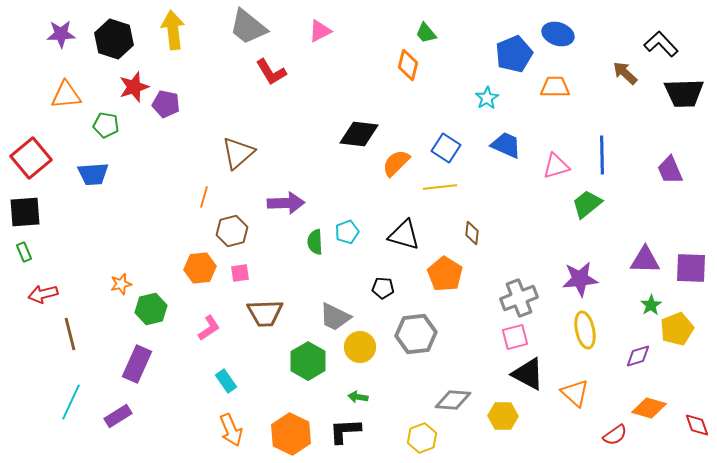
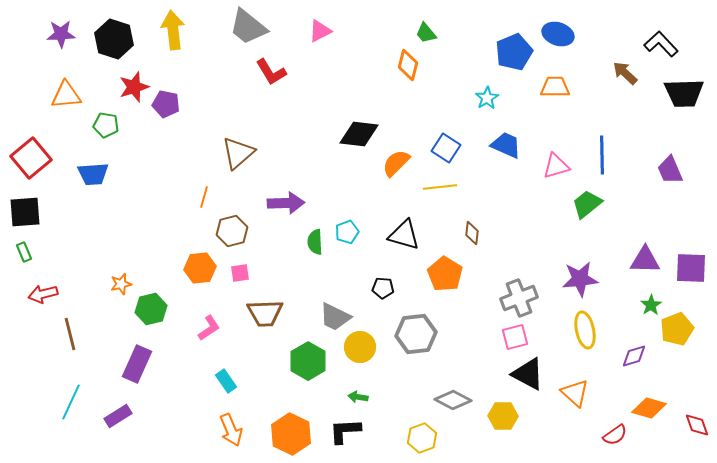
blue pentagon at (514, 54): moved 2 px up
purple diamond at (638, 356): moved 4 px left
gray diamond at (453, 400): rotated 24 degrees clockwise
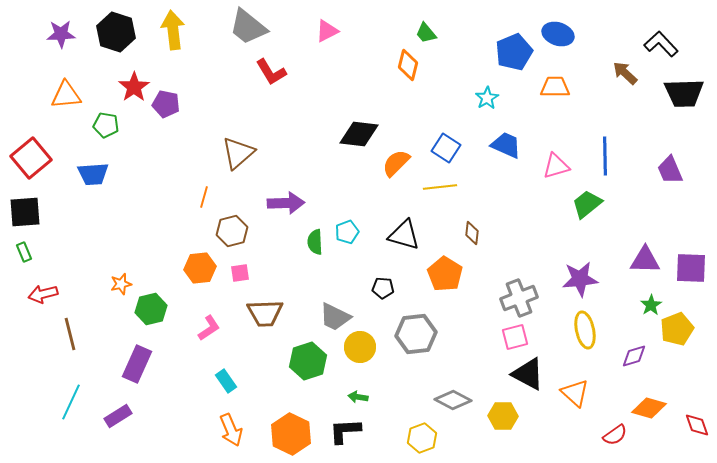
pink triangle at (320, 31): moved 7 px right
black hexagon at (114, 39): moved 2 px right, 7 px up
red star at (134, 87): rotated 16 degrees counterclockwise
blue line at (602, 155): moved 3 px right, 1 px down
green hexagon at (308, 361): rotated 12 degrees clockwise
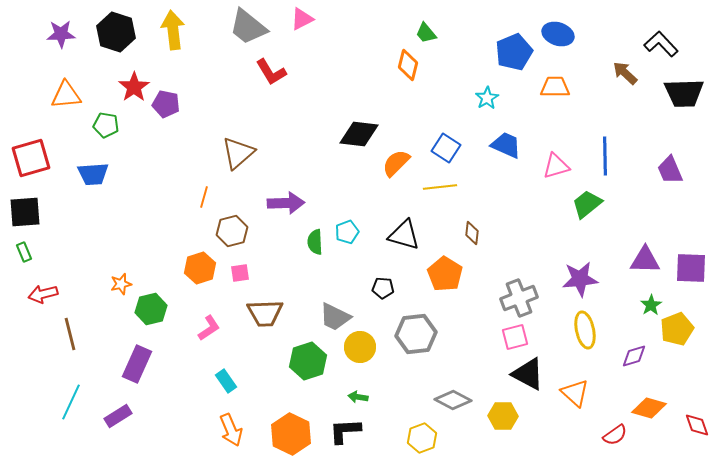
pink triangle at (327, 31): moved 25 px left, 12 px up
red square at (31, 158): rotated 24 degrees clockwise
orange hexagon at (200, 268): rotated 12 degrees counterclockwise
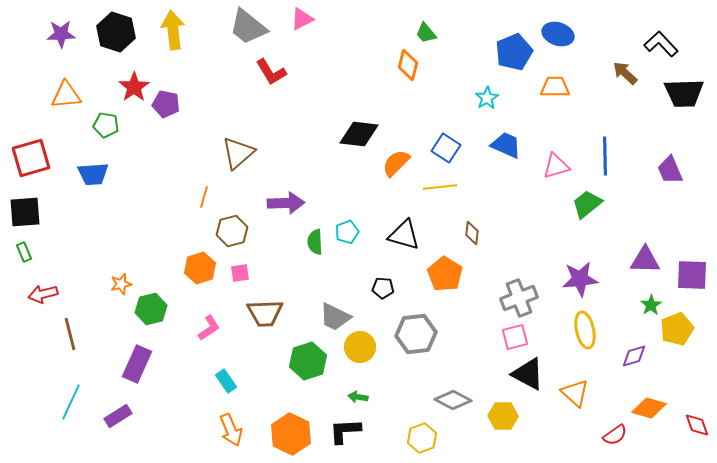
purple square at (691, 268): moved 1 px right, 7 px down
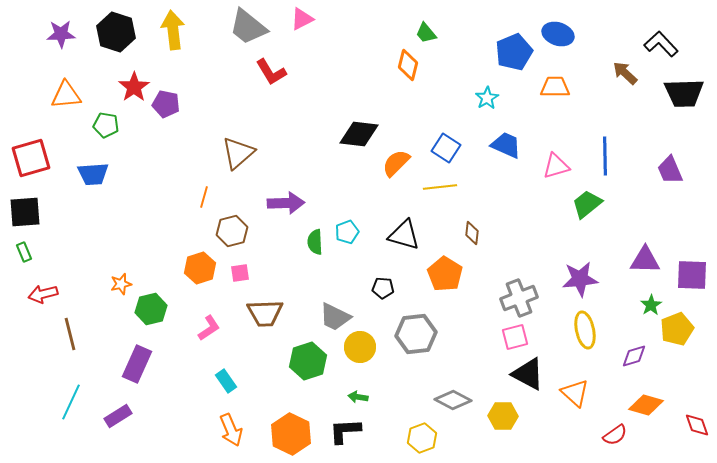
orange diamond at (649, 408): moved 3 px left, 3 px up
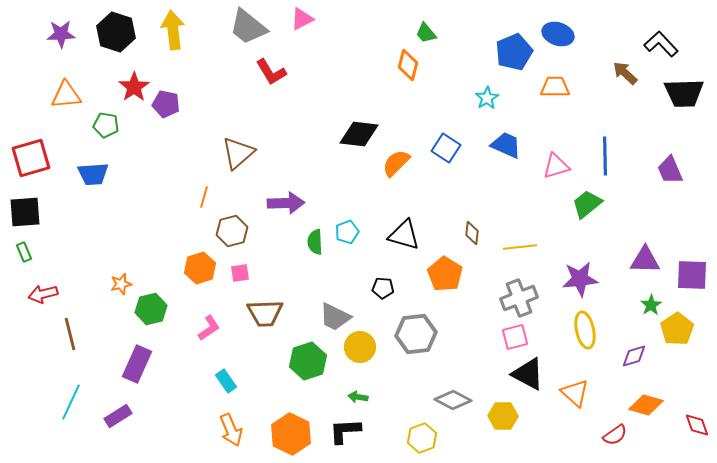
yellow line at (440, 187): moved 80 px right, 60 px down
yellow pentagon at (677, 329): rotated 12 degrees counterclockwise
